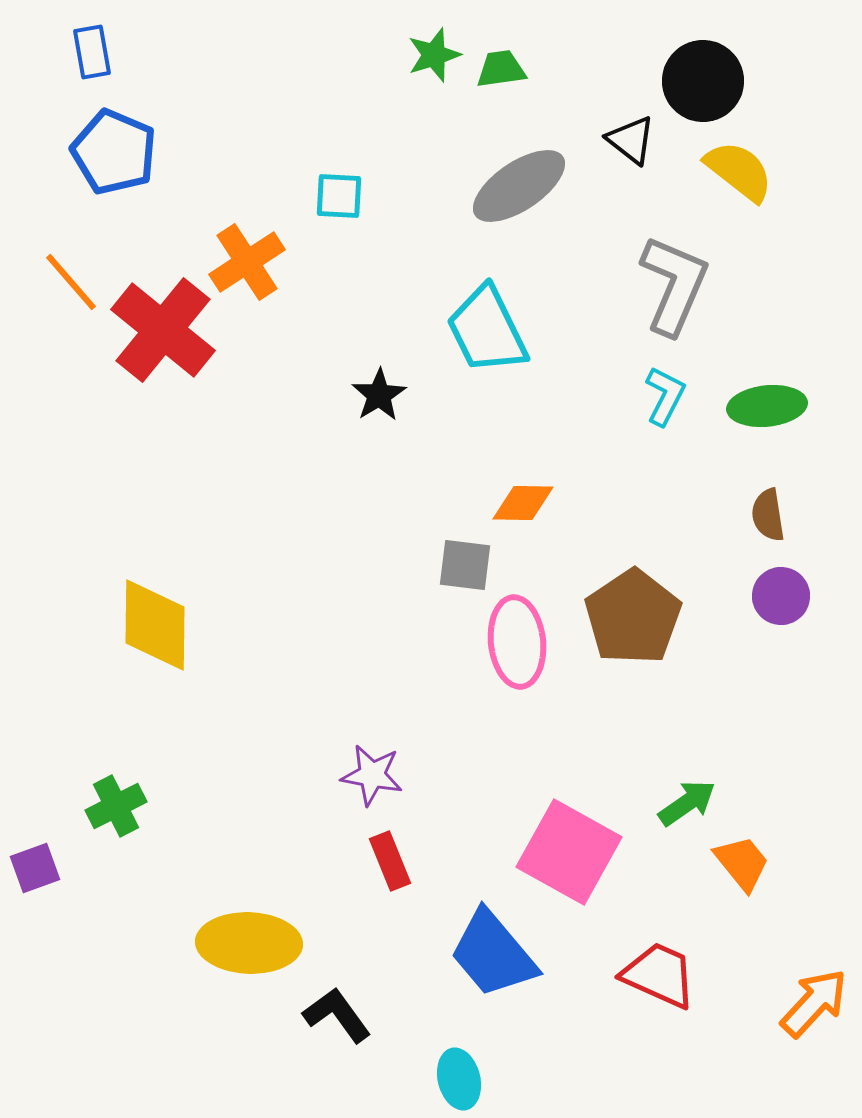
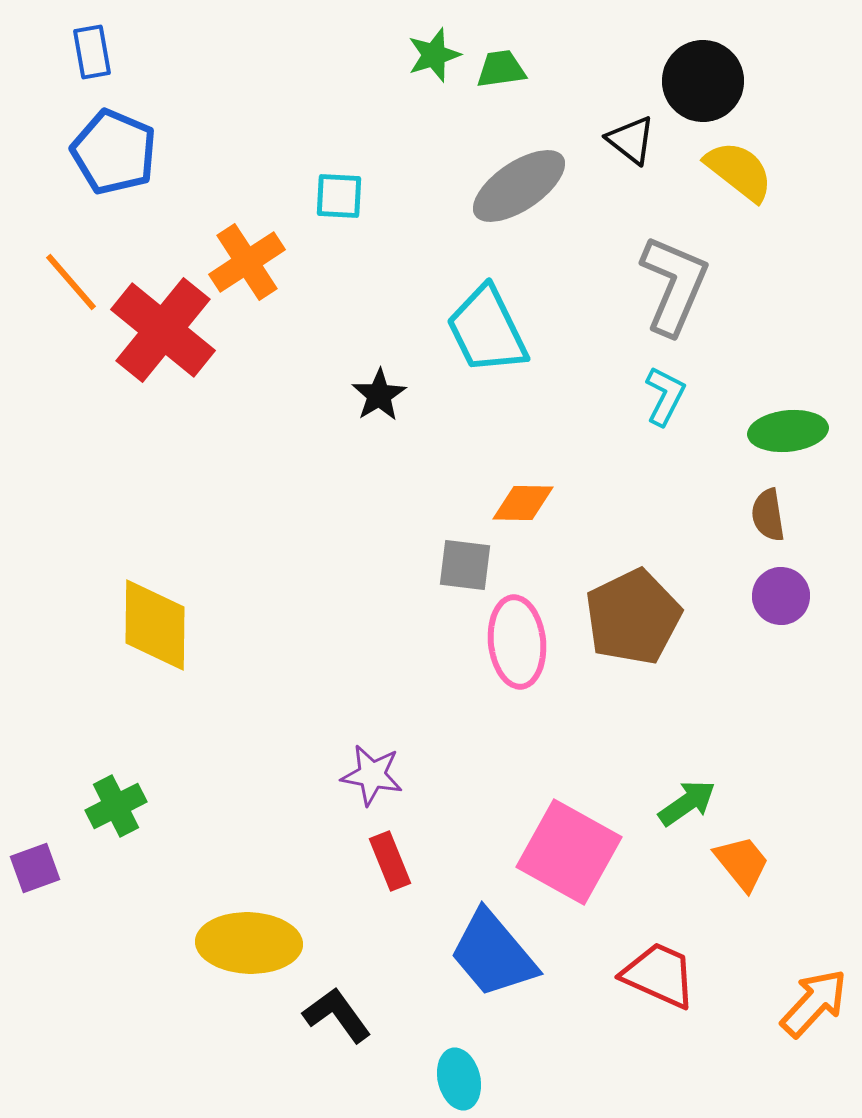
green ellipse: moved 21 px right, 25 px down
brown pentagon: rotated 8 degrees clockwise
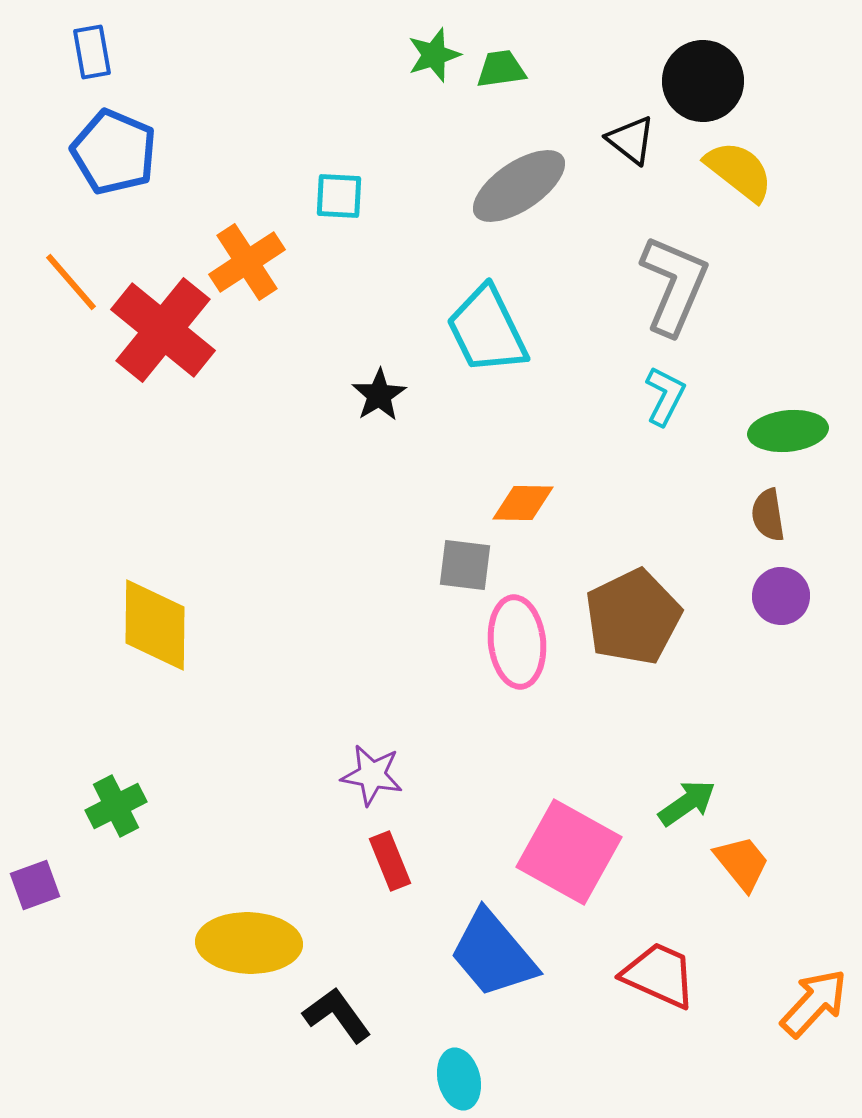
purple square: moved 17 px down
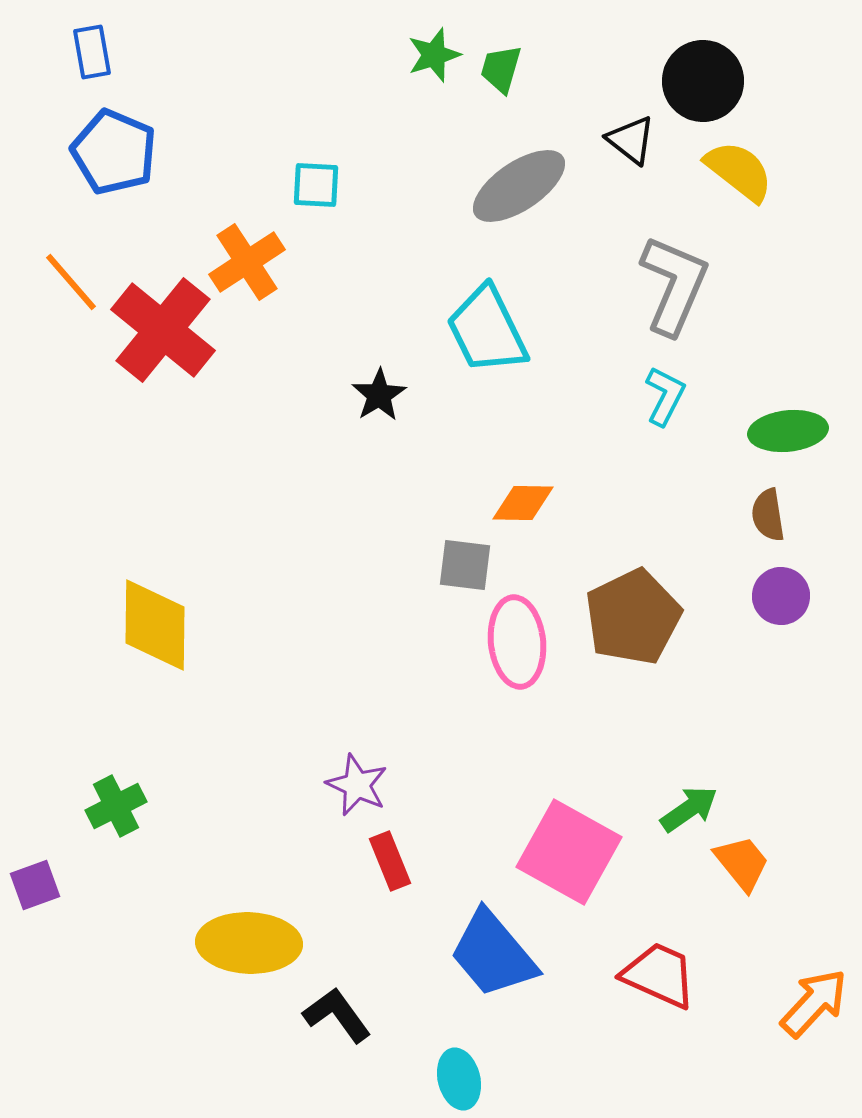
green trapezoid: rotated 66 degrees counterclockwise
cyan square: moved 23 px left, 11 px up
purple star: moved 15 px left, 10 px down; rotated 14 degrees clockwise
green arrow: moved 2 px right, 6 px down
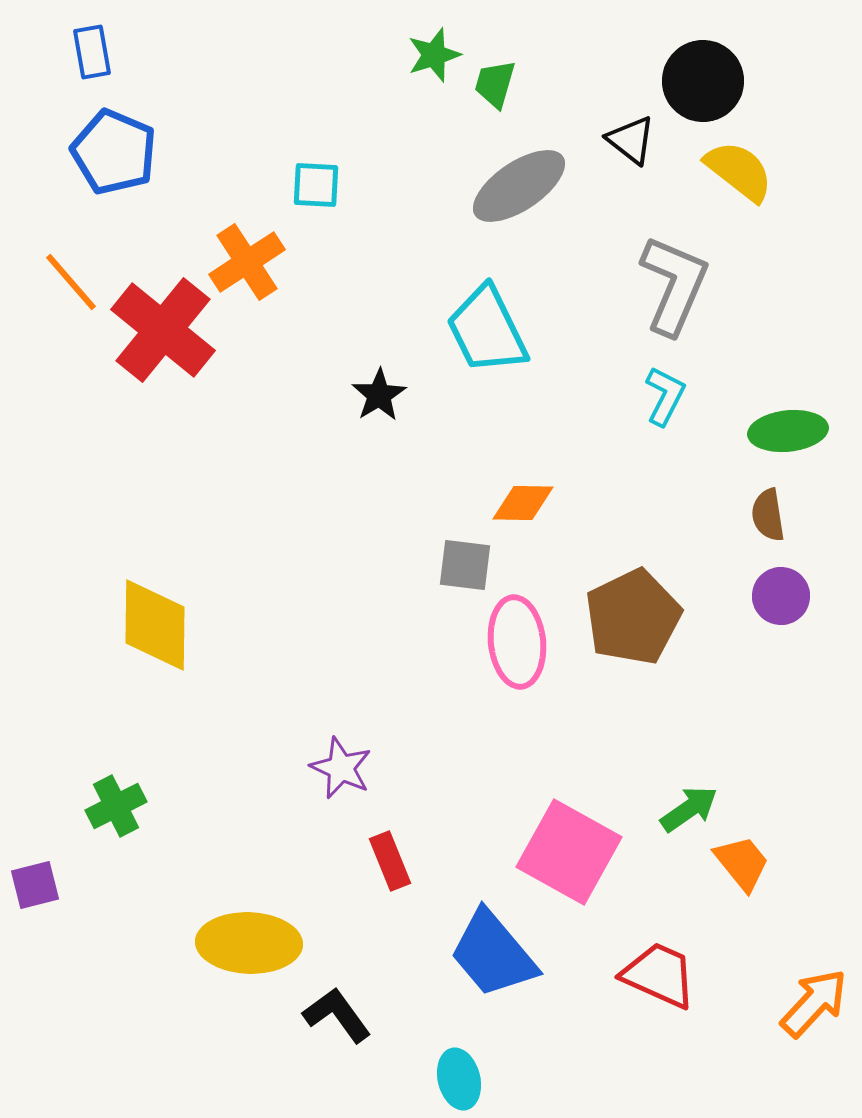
green trapezoid: moved 6 px left, 15 px down
purple star: moved 16 px left, 17 px up
purple square: rotated 6 degrees clockwise
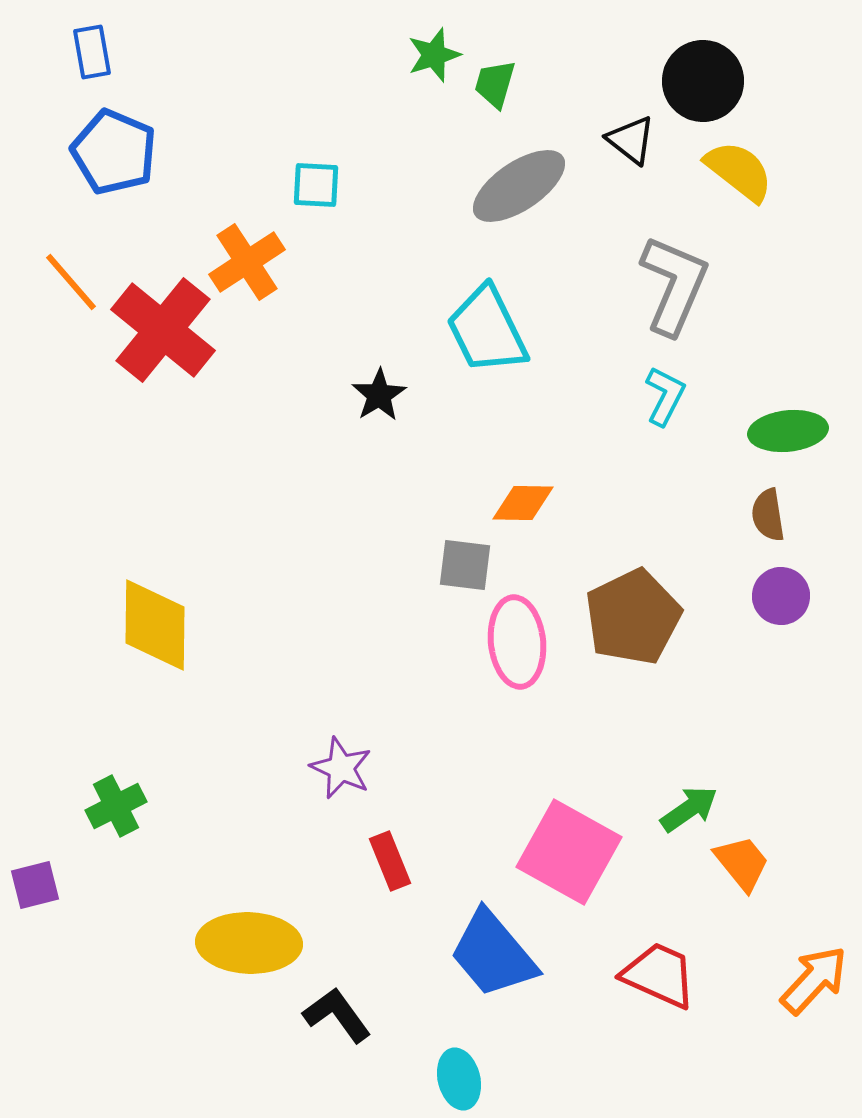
orange arrow: moved 23 px up
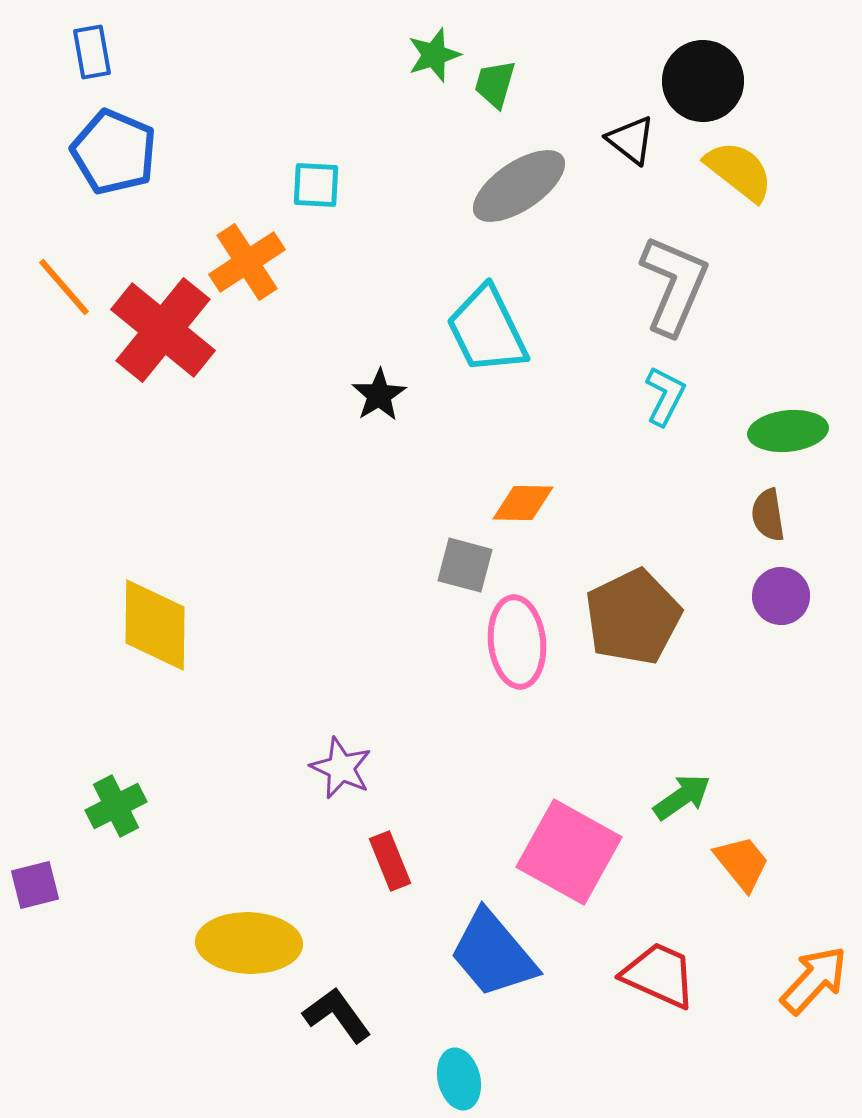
orange line: moved 7 px left, 5 px down
gray square: rotated 8 degrees clockwise
green arrow: moved 7 px left, 12 px up
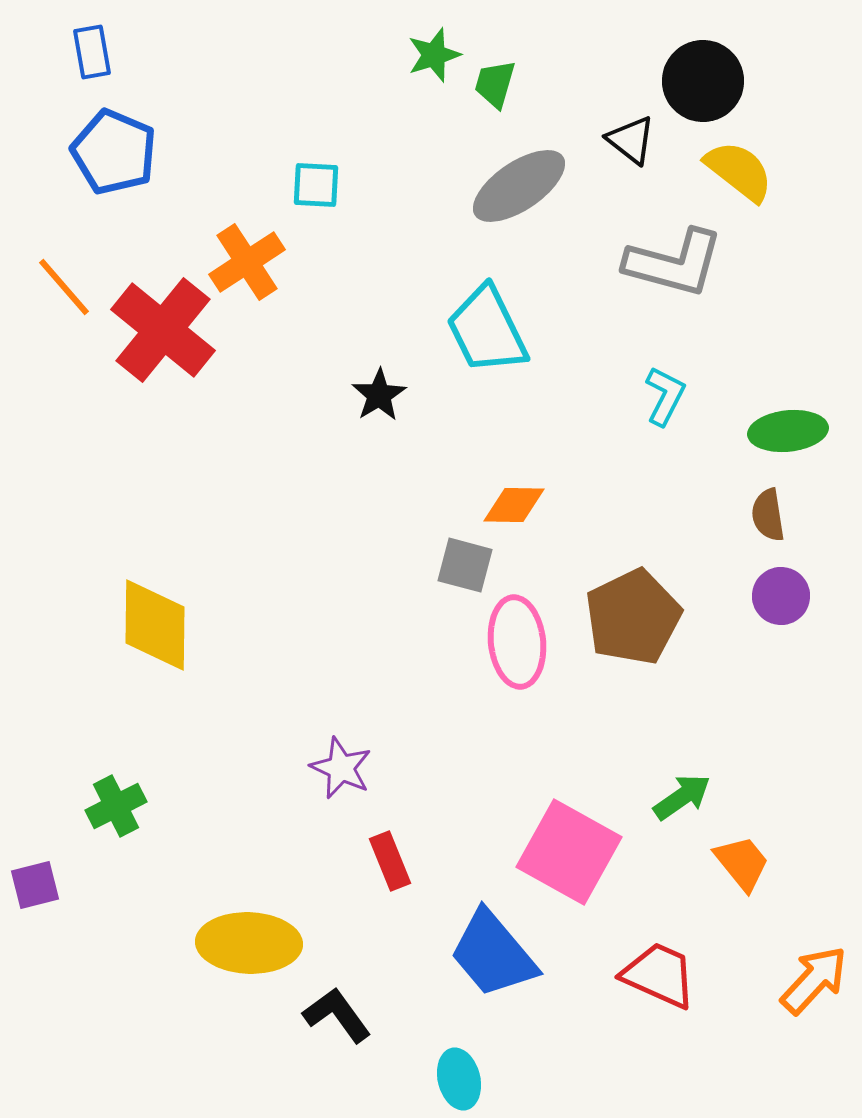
gray L-shape: moved 22 px up; rotated 82 degrees clockwise
orange diamond: moved 9 px left, 2 px down
